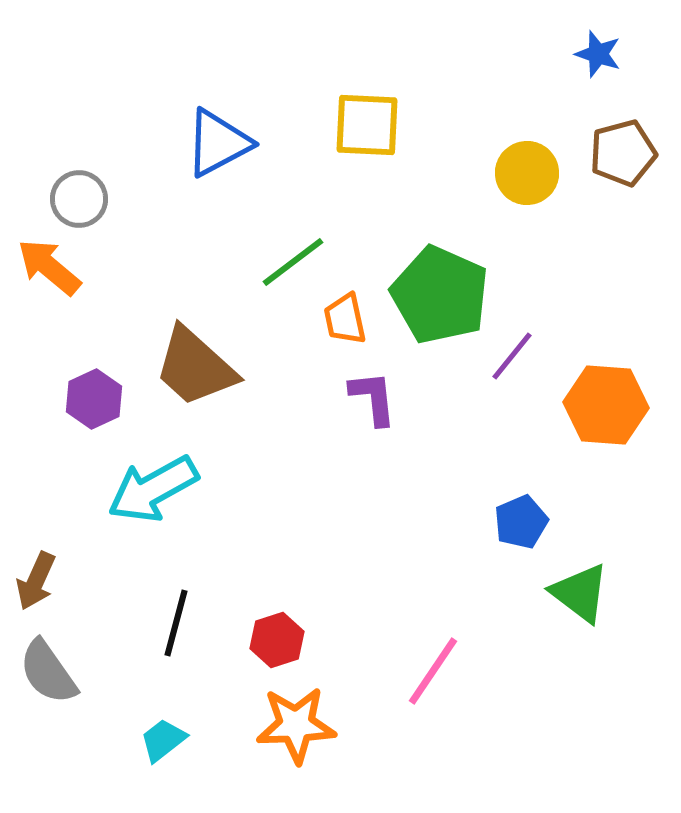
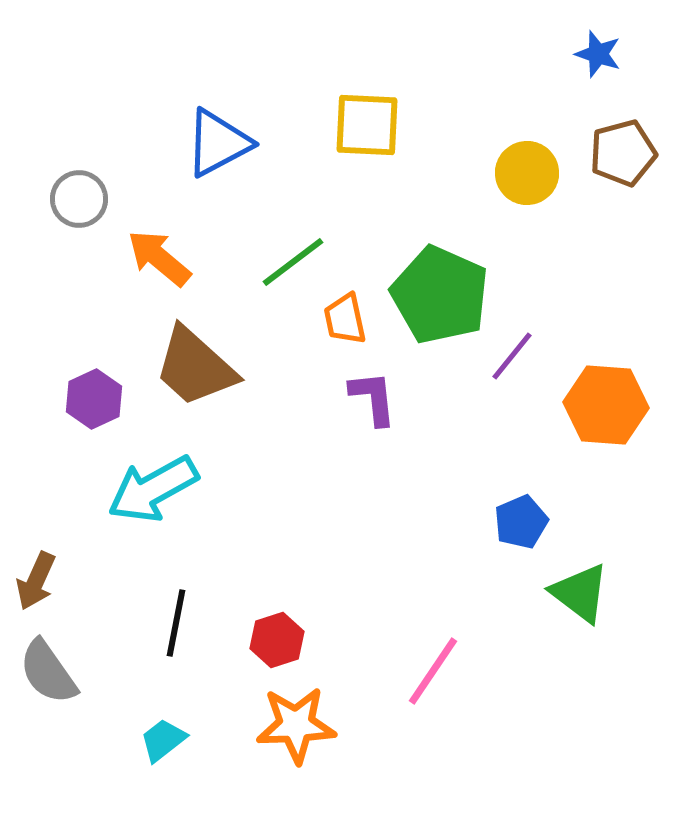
orange arrow: moved 110 px right, 9 px up
black line: rotated 4 degrees counterclockwise
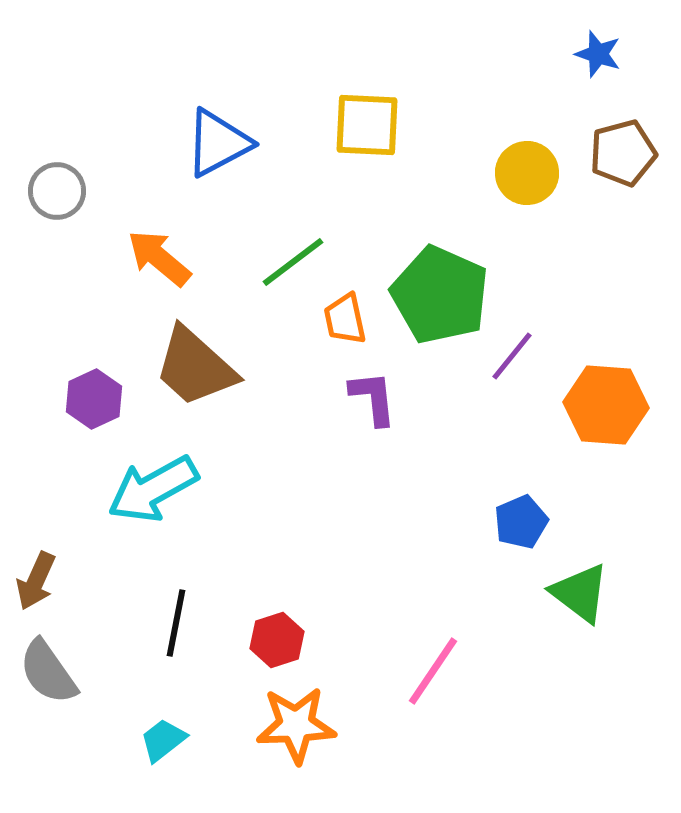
gray circle: moved 22 px left, 8 px up
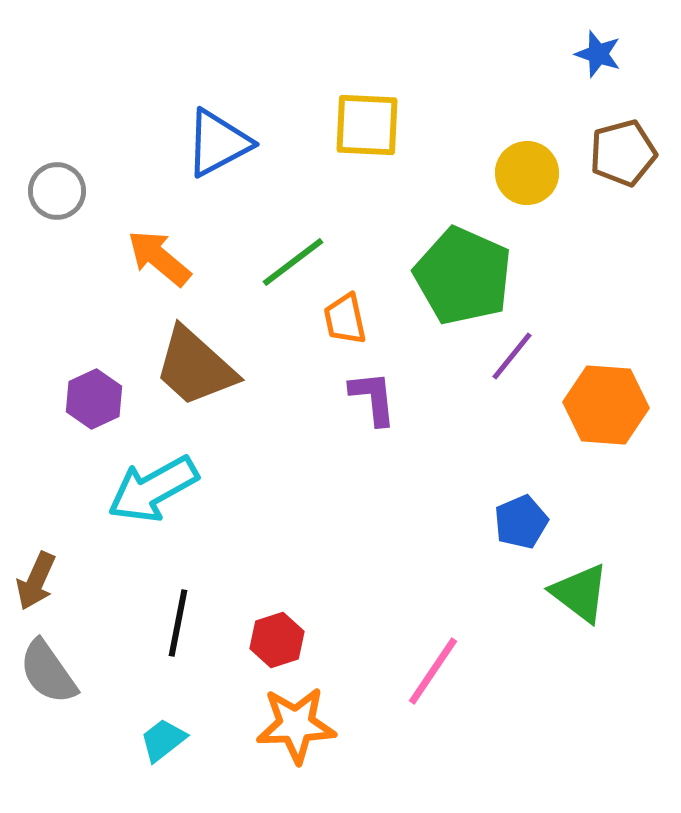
green pentagon: moved 23 px right, 19 px up
black line: moved 2 px right
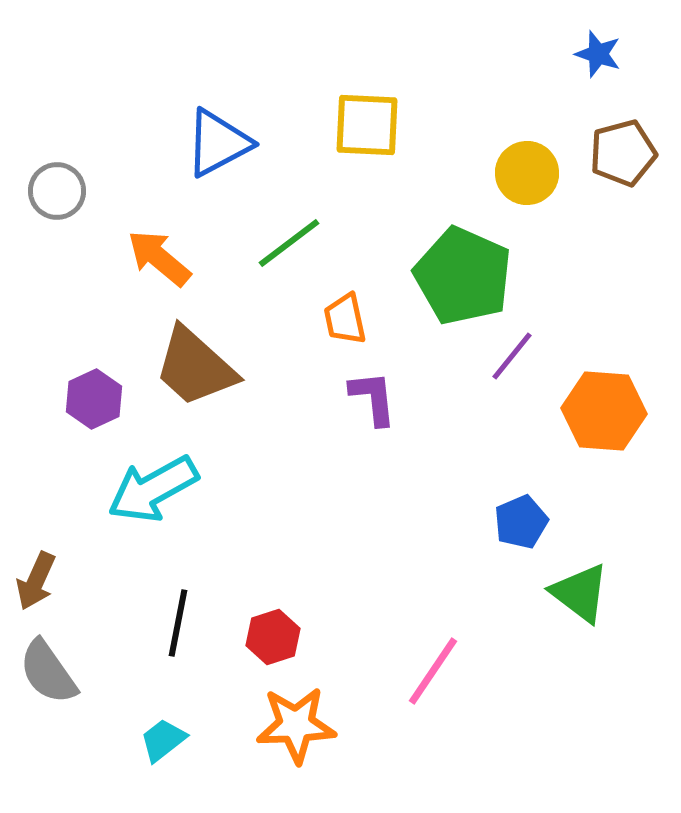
green line: moved 4 px left, 19 px up
orange hexagon: moved 2 px left, 6 px down
red hexagon: moved 4 px left, 3 px up
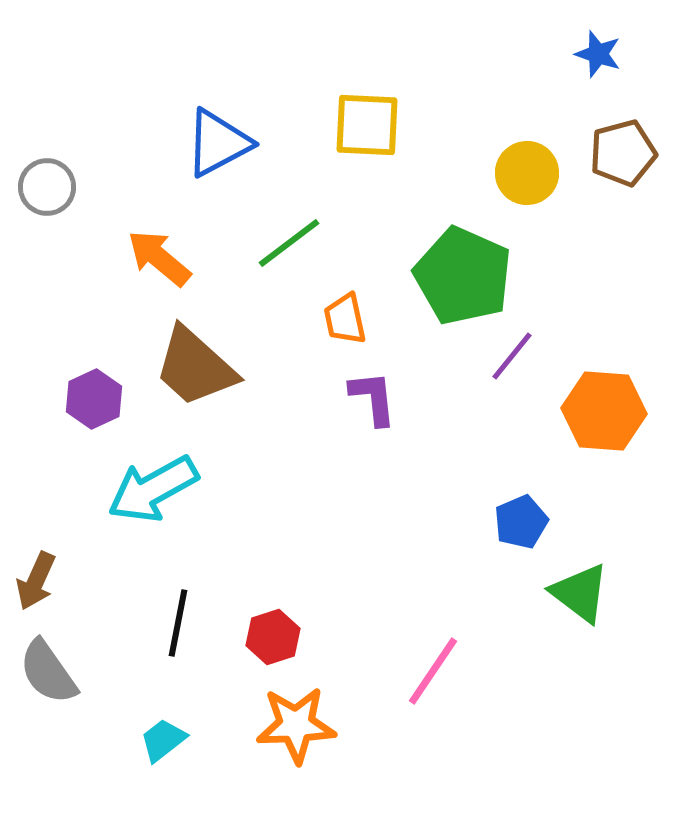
gray circle: moved 10 px left, 4 px up
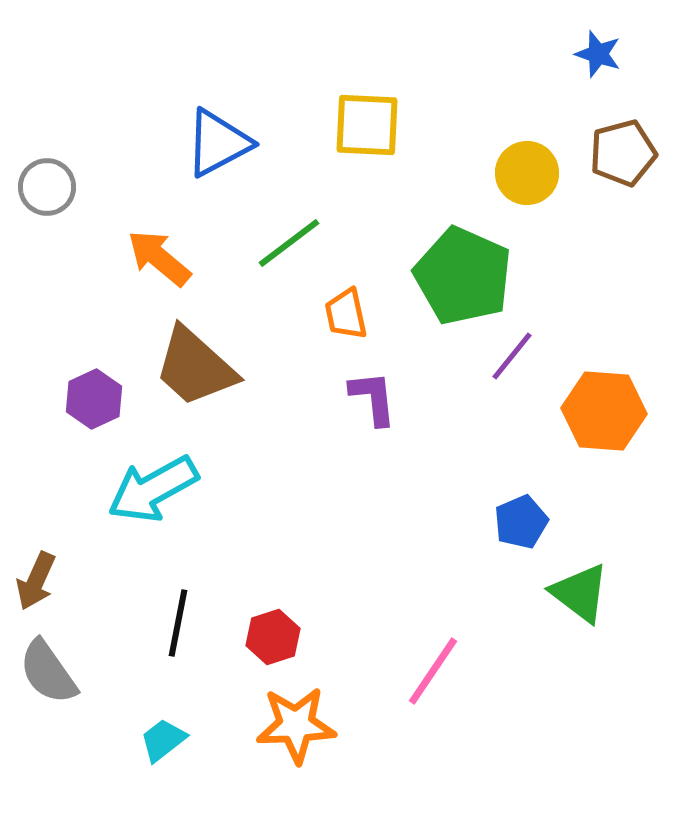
orange trapezoid: moved 1 px right, 5 px up
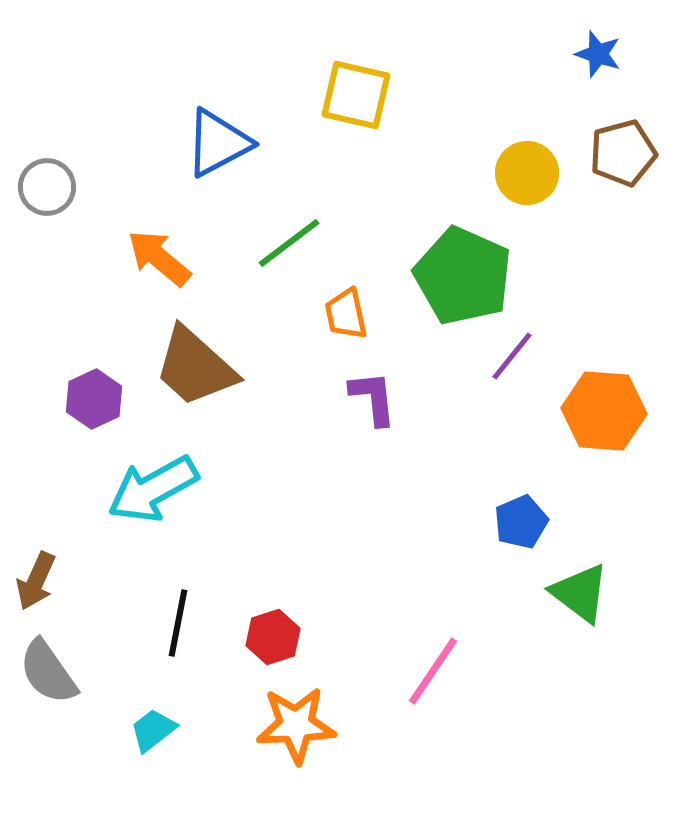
yellow square: moved 11 px left, 30 px up; rotated 10 degrees clockwise
cyan trapezoid: moved 10 px left, 10 px up
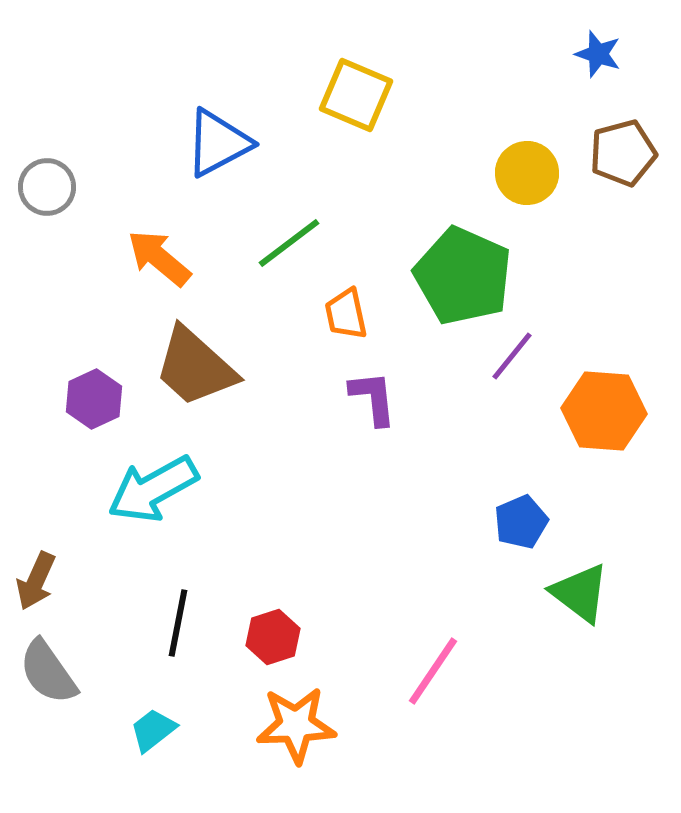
yellow square: rotated 10 degrees clockwise
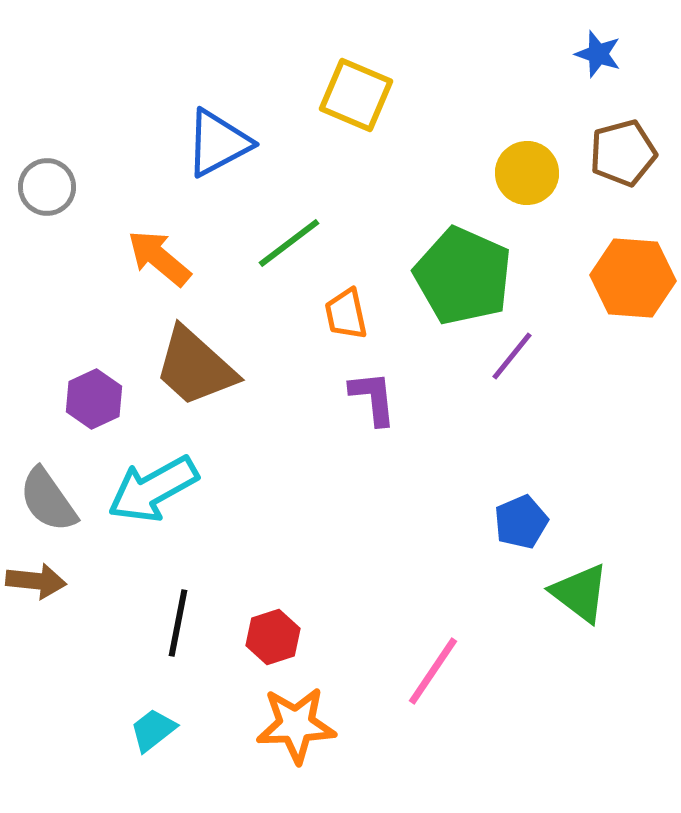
orange hexagon: moved 29 px right, 133 px up
brown arrow: rotated 108 degrees counterclockwise
gray semicircle: moved 172 px up
